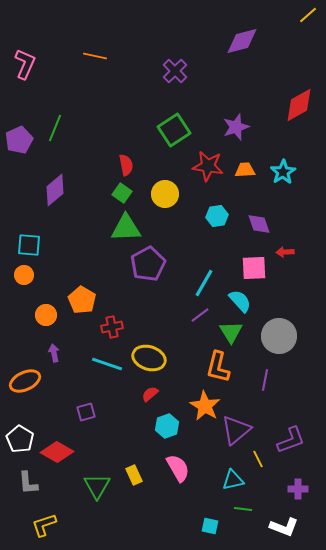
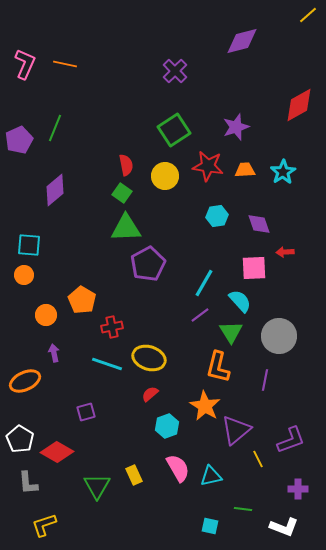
orange line at (95, 56): moved 30 px left, 8 px down
yellow circle at (165, 194): moved 18 px up
cyan triangle at (233, 480): moved 22 px left, 4 px up
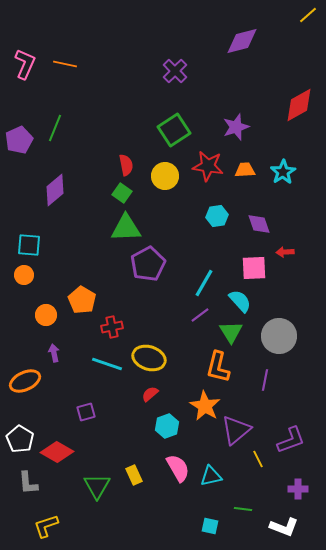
yellow L-shape at (44, 525): moved 2 px right, 1 px down
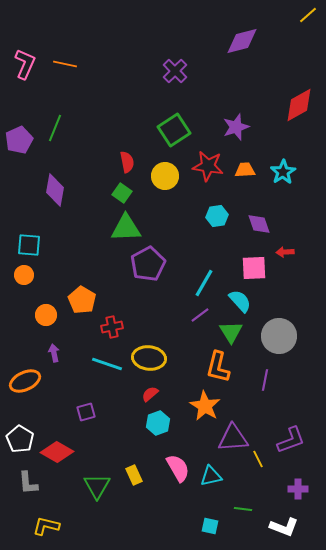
red semicircle at (126, 165): moved 1 px right, 3 px up
purple diamond at (55, 190): rotated 40 degrees counterclockwise
yellow ellipse at (149, 358): rotated 12 degrees counterclockwise
cyan hexagon at (167, 426): moved 9 px left, 3 px up
purple triangle at (236, 430): moved 3 px left, 8 px down; rotated 36 degrees clockwise
yellow L-shape at (46, 526): rotated 32 degrees clockwise
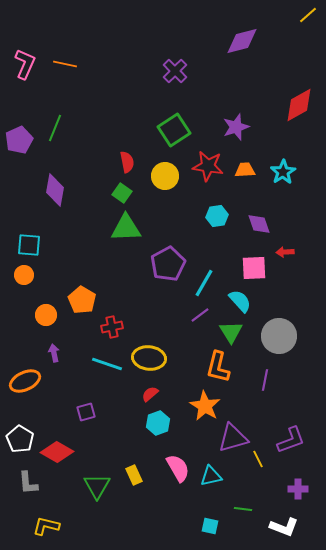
purple pentagon at (148, 264): moved 20 px right
purple triangle at (233, 438): rotated 12 degrees counterclockwise
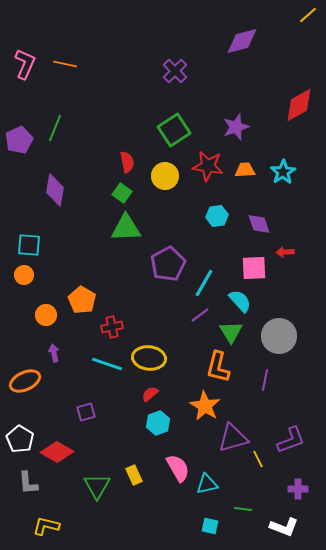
cyan triangle at (211, 476): moved 4 px left, 8 px down
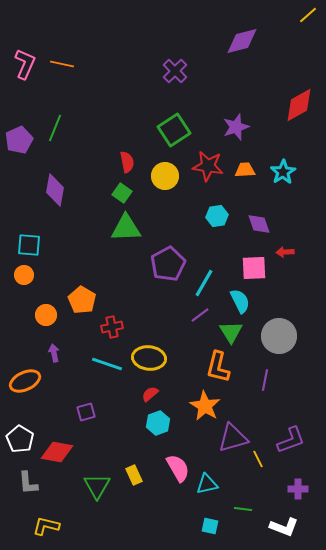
orange line at (65, 64): moved 3 px left
cyan semicircle at (240, 301): rotated 15 degrees clockwise
red diamond at (57, 452): rotated 20 degrees counterclockwise
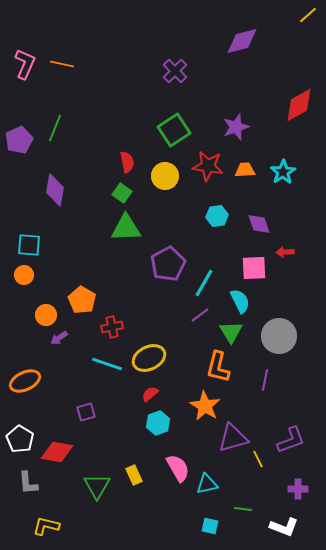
purple arrow at (54, 353): moved 5 px right, 15 px up; rotated 114 degrees counterclockwise
yellow ellipse at (149, 358): rotated 32 degrees counterclockwise
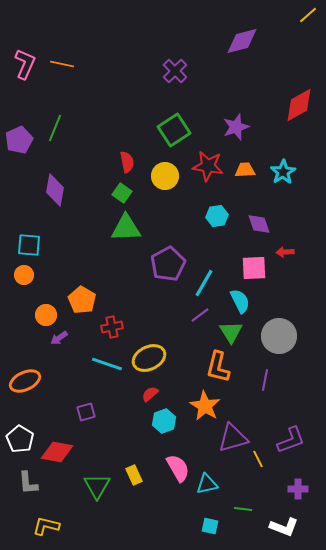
cyan hexagon at (158, 423): moved 6 px right, 2 px up
